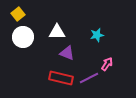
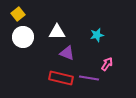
purple line: rotated 36 degrees clockwise
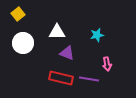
white circle: moved 6 px down
pink arrow: rotated 136 degrees clockwise
purple line: moved 1 px down
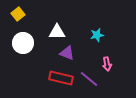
purple line: rotated 30 degrees clockwise
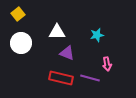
white circle: moved 2 px left
purple line: moved 1 px right, 1 px up; rotated 24 degrees counterclockwise
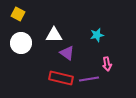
yellow square: rotated 24 degrees counterclockwise
white triangle: moved 3 px left, 3 px down
purple triangle: rotated 14 degrees clockwise
purple line: moved 1 px left, 1 px down; rotated 24 degrees counterclockwise
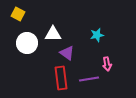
white triangle: moved 1 px left, 1 px up
white circle: moved 6 px right
red rectangle: rotated 70 degrees clockwise
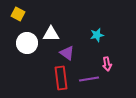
white triangle: moved 2 px left
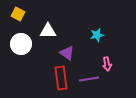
white triangle: moved 3 px left, 3 px up
white circle: moved 6 px left, 1 px down
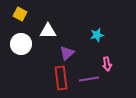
yellow square: moved 2 px right
purple triangle: rotated 42 degrees clockwise
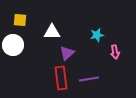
yellow square: moved 6 px down; rotated 24 degrees counterclockwise
white triangle: moved 4 px right, 1 px down
white circle: moved 8 px left, 1 px down
pink arrow: moved 8 px right, 12 px up
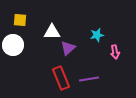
purple triangle: moved 1 px right, 5 px up
red rectangle: rotated 15 degrees counterclockwise
